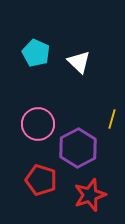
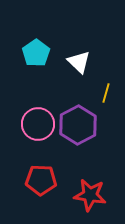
cyan pentagon: rotated 12 degrees clockwise
yellow line: moved 6 px left, 26 px up
purple hexagon: moved 23 px up
red pentagon: rotated 16 degrees counterclockwise
red star: rotated 28 degrees clockwise
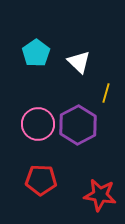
red star: moved 10 px right
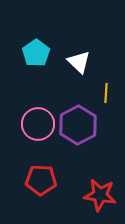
yellow line: rotated 12 degrees counterclockwise
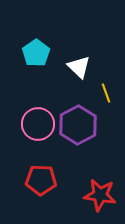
white triangle: moved 5 px down
yellow line: rotated 24 degrees counterclockwise
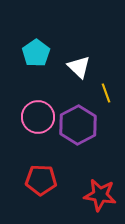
pink circle: moved 7 px up
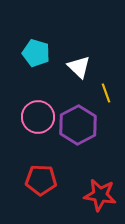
cyan pentagon: rotated 20 degrees counterclockwise
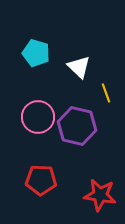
purple hexagon: moved 1 px left, 1 px down; rotated 18 degrees counterclockwise
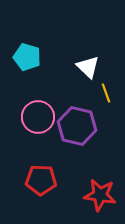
cyan pentagon: moved 9 px left, 4 px down
white triangle: moved 9 px right
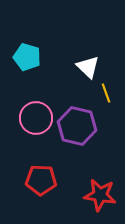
pink circle: moved 2 px left, 1 px down
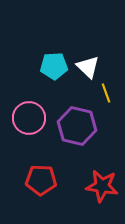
cyan pentagon: moved 27 px right, 9 px down; rotated 20 degrees counterclockwise
pink circle: moved 7 px left
red star: moved 2 px right, 9 px up
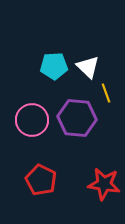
pink circle: moved 3 px right, 2 px down
purple hexagon: moved 8 px up; rotated 9 degrees counterclockwise
red pentagon: rotated 24 degrees clockwise
red star: moved 2 px right, 2 px up
